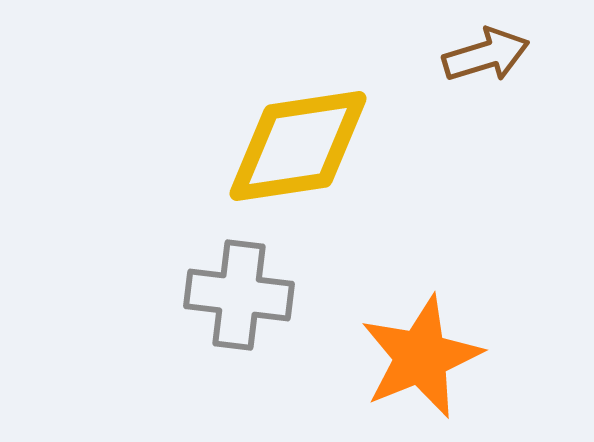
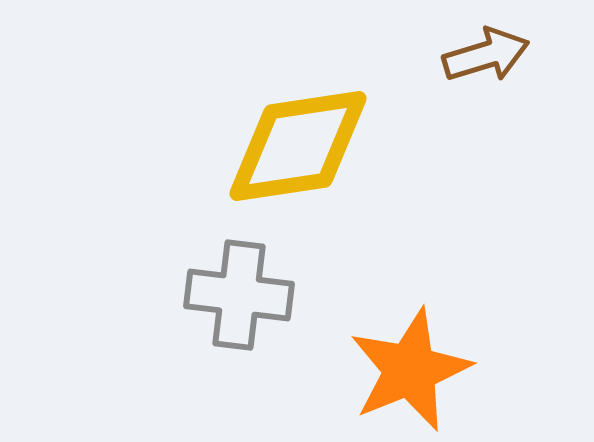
orange star: moved 11 px left, 13 px down
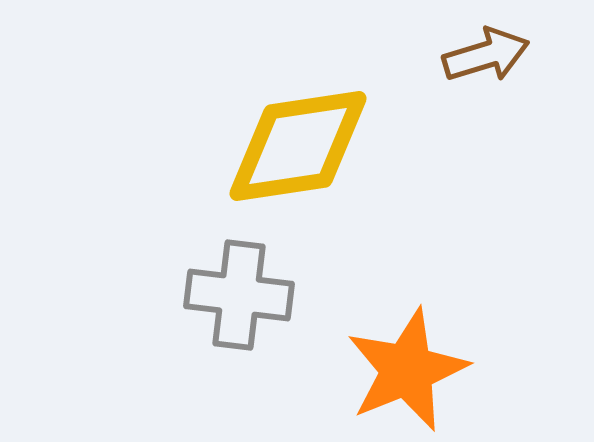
orange star: moved 3 px left
